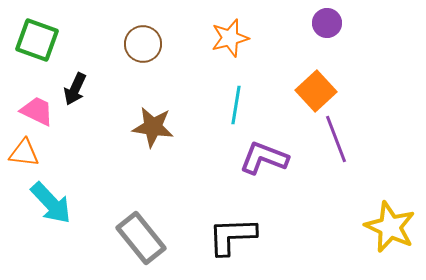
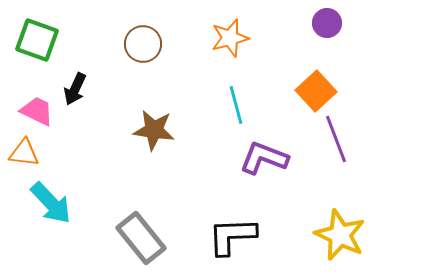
cyan line: rotated 24 degrees counterclockwise
brown star: moved 1 px right, 3 px down
yellow star: moved 50 px left, 8 px down
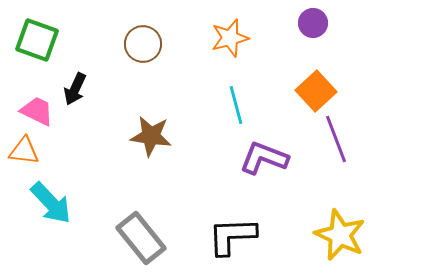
purple circle: moved 14 px left
brown star: moved 3 px left, 6 px down
orange triangle: moved 2 px up
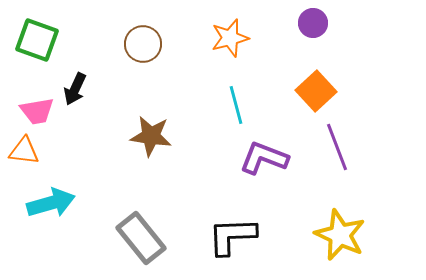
pink trapezoid: rotated 144 degrees clockwise
purple line: moved 1 px right, 8 px down
cyan arrow: rotated 63 degrees counterclockwise
